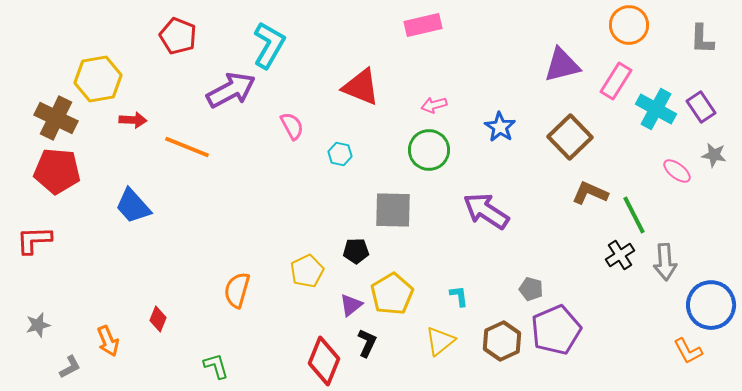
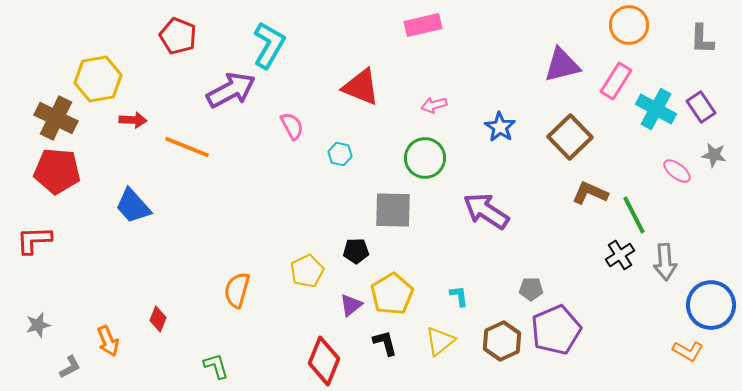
green circle at (429, 150): moved 4 px left, 8 px down
gray pentagon at (531, 289): rotated 15 degrees counterclockwise
black L-shape at (367, 343): moved 18 px right; rotated 40 degrees counterclockwise
orange L-shape at (688, 351): rotated 32 degrees counterclockwise
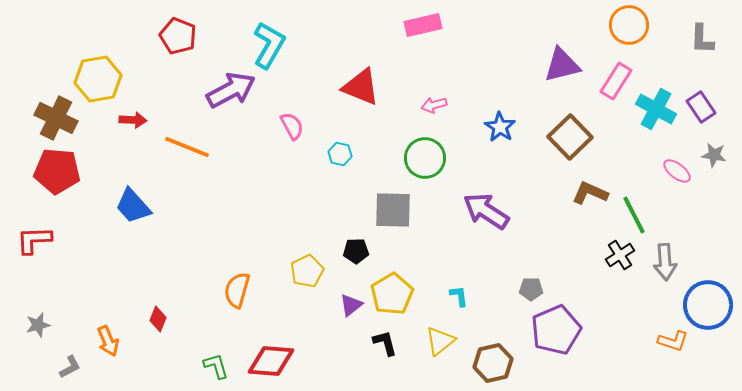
blue circle at (711, 305): moved 3 px left
brown hexagon at (502, 341): moved 9 px left, 22 px down; rotated 12 degrees clockwise
orange L-shape at (688, 351): moved 15 px left, 10 px up; rotated 12 degrees counterclockwise
red diamond at (324, 361): moved 53 px left; rotated 72 degrees clockwise
